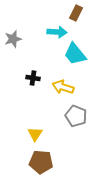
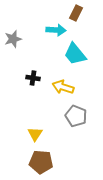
cyan arrow: moved 1 px left, 2 px up
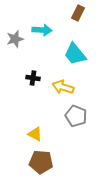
brown rectangle: moved 2 px right
cyan arrow: moved 14 px left
gray star: moved 2 px right
yellow triangle: rotated 35 degrees counterclockwise
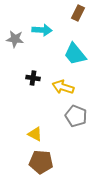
gray star: rotated 24 degrees clockwise
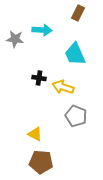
cyan trapezoid: rotated 15 degrees clockwise
black cross: moved 6 px right
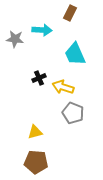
brown rectangle: moved 8 px left
black cross: rotated 32 degrees counterclockwise
gray pentagon: moved 3 px left, 3 px up
yellow triangle: moved 2 px up; rotated 42 degrees counterclockwise
brown pentagon: moved 5 px left
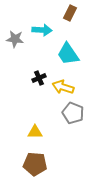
cyan trapezoid: moved 7 px left; rotated 10 degrees counterclockwise
yellow triangle: rotated 14 degrees clockwise
brown pentagon: moved 1 px left, 2 px down
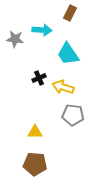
gray pentagon: moved 2 px down; rotated 15 degrees counterclockwise
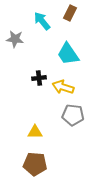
cyan arrow: moved 9 px up; rotated 132 degrees counterclockwise
black cross: rotated 16 degrees clockwise
